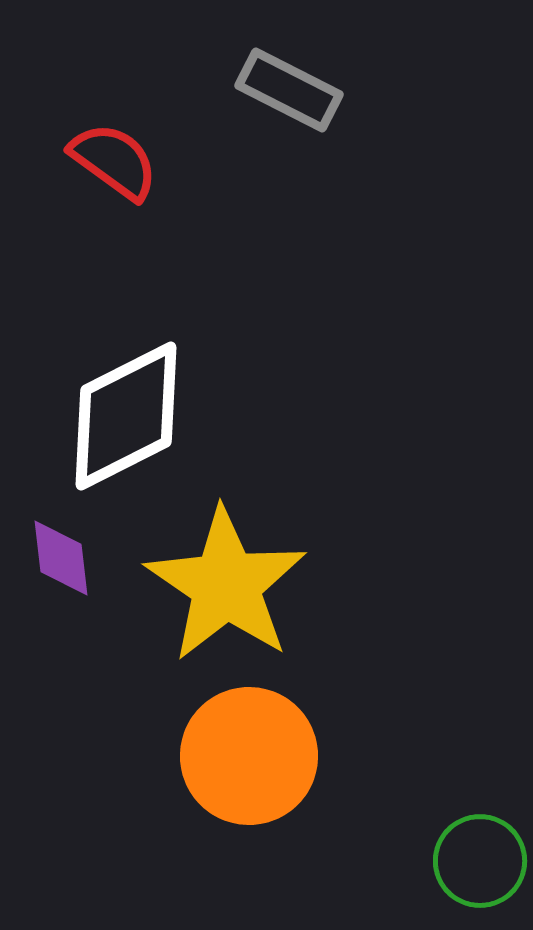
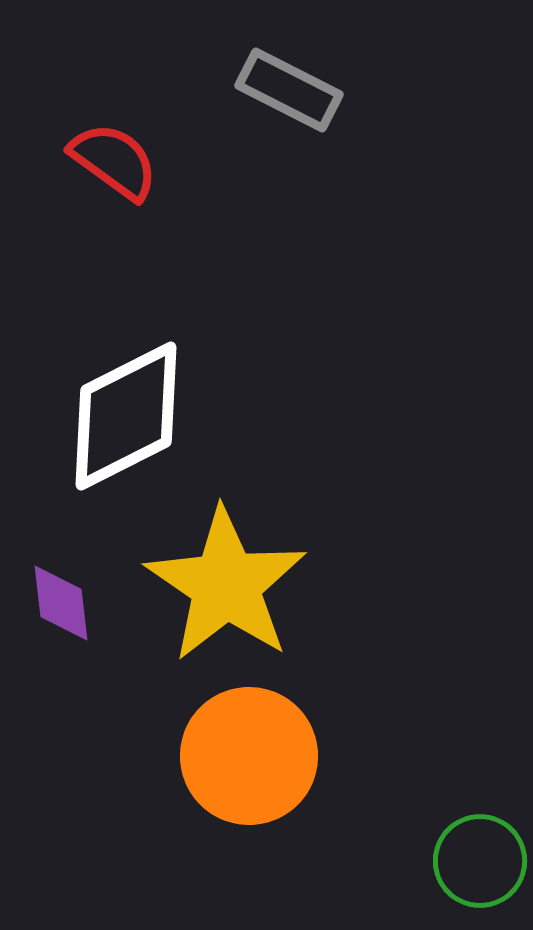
purple diamond: moved 45 px down
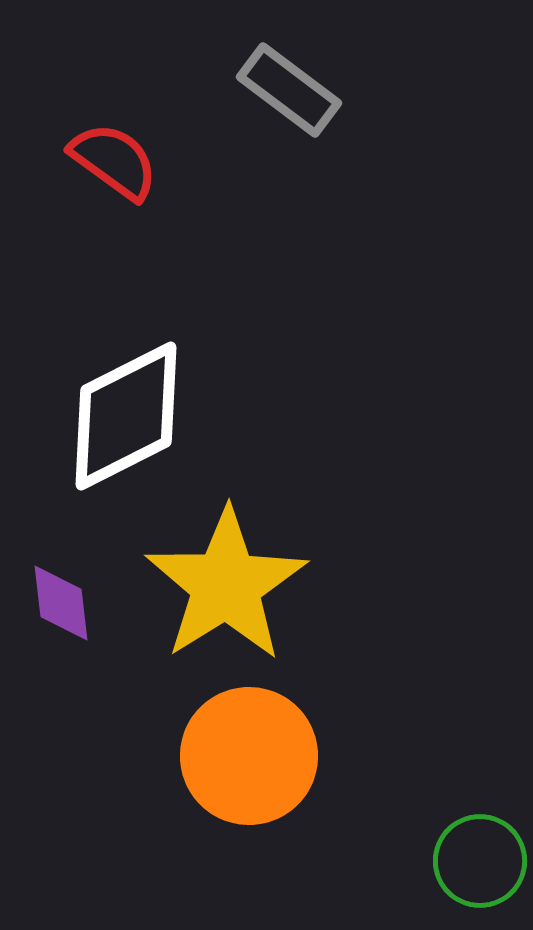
gray rectangle: rotated 10 degrees clockwise
yellow star: rotated 6 degrees clockwise
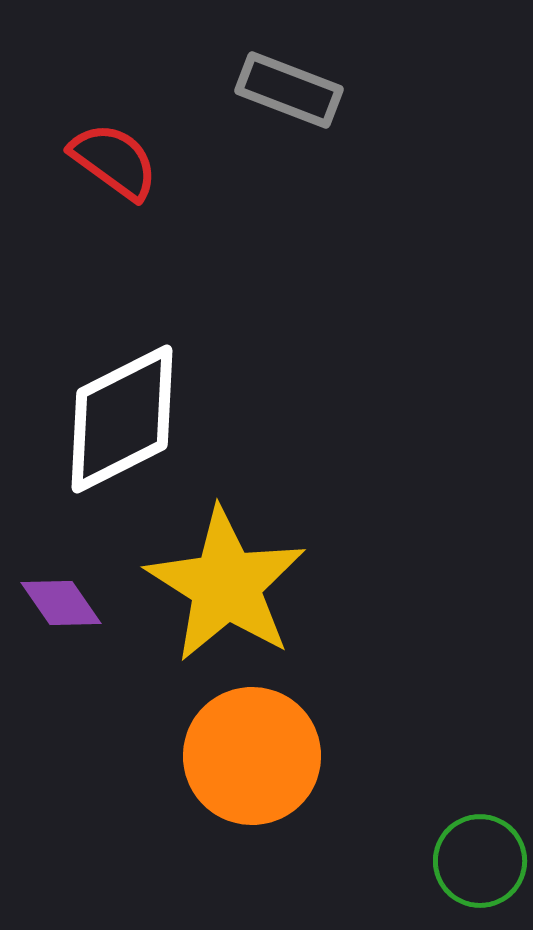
gray rectangle: rotated 16 degrees counterclockwise
white diamond: moved 4 px left, 3 px down
yellow star: rotated 8 degrees counterclockwise
purple diamond: rotated 28 degrees counterclockwise
orange circle: moved 3 px right
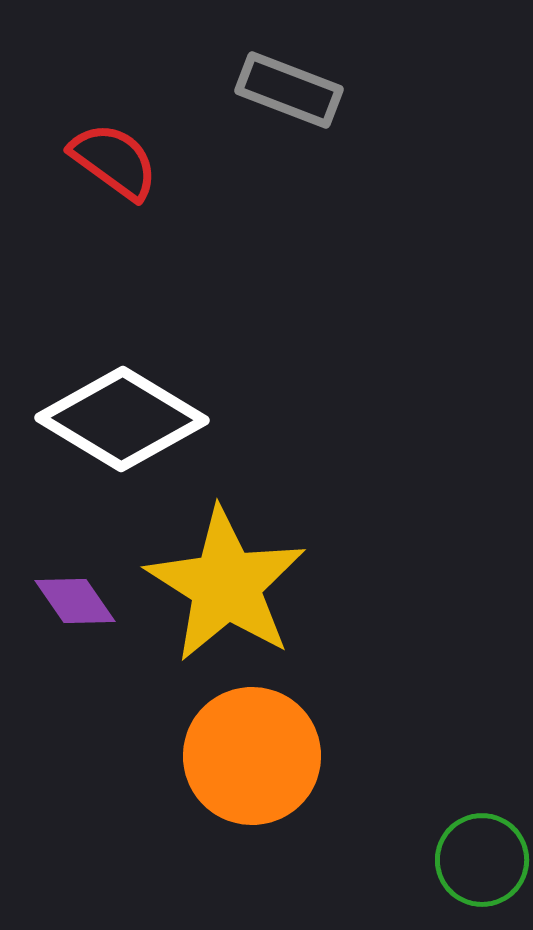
white diamond: rotated 58 degrees clockwise
purple diamond: moved 14 px right, 2 px up
green circle: moved 2 px right, 1 px up
